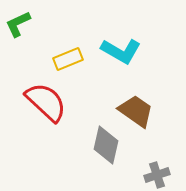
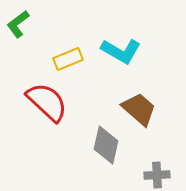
green L-shape: rotated 12 degrees counterclockwise
red semicircle: moved 1 px right
brown trapezoid: moved 3 px right, 2 px up; rotated 6 degrees clockwise
gray cross: rotated 15 degrees clockwise
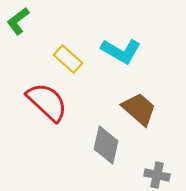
green L-shape: moved 3 px up
yellow rectangle: rotated 64 degrees clockwise
gray cross: rotated 15 degrees clockwise
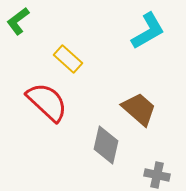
cyan L-shape: moved 27 px right, 20 px up; rotated 60 degrees counterclockwise
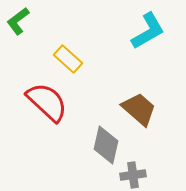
gray cross: moved 24 px left; rotated 20 degrees counterclockwise
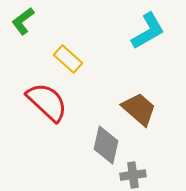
green L-shape: moved 5 px right
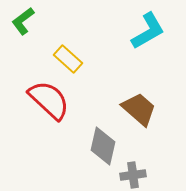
red semicircle: moved 2 px right, 2 px up
gray diamond: moved 3 px left, 1 px down
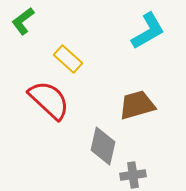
brown trapezoid: moved 2 px left, 4 px up; rotated 57 degrees counterclockwise
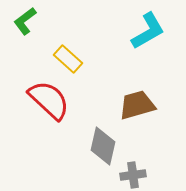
green L-shape: moved 2 px right
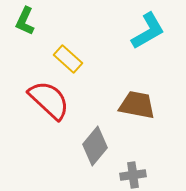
green L-shape: rotated 28 degrees counterclockwise
brown trapezoid: rotated 27 degrees clockwise
gray diamond: moved 8 px left; rotated 27 degrees clockwise
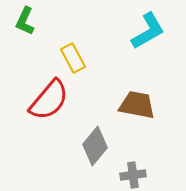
yellow rectangle: moved 5 px right, 1 px up; rotated 20 degrees clockwise
red semicircle: rotated 87 degrees clockwise
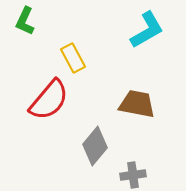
cyan L-shape: moved 1 px left, 1 px up
brown trapezoid: moved 1 px up
